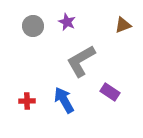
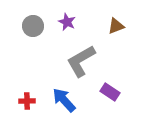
brown triangle: moved 7 px left, 1 px down
blue arrow: rotated 12 degrees counterclockwise
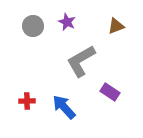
blue arrow: moved 7 px down
